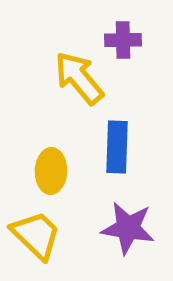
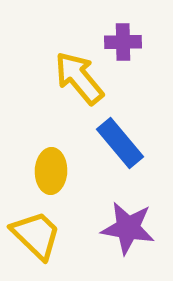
purple cross: moved 2 px down
blue rectangle: moved 3 px right, 4 px up; rotated 42 degrees counterclockwise
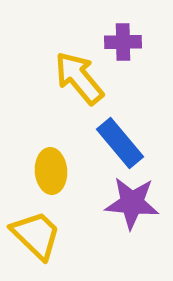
yellow ellipse: rotated 6 degrees counterclockwise
purple star: moved 4 px right, 25 px up; rotated 4 degrees counterclockwise
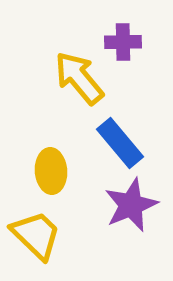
purple star: moved 1 px left, 2 px down; rotated 28 degrees counterclockwise
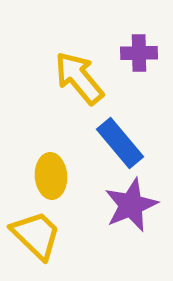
purple cross: moved 16 px right, 11 px down
yellow ellipse: moved 5 px down
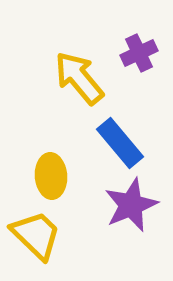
purple cross: rotated 24 degrees counterclockwise
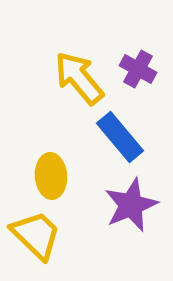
purple cross: moved 1 px left, 16 px down; rotated 36 degrees counterclockwise
blue rectangle: moved 6 px up
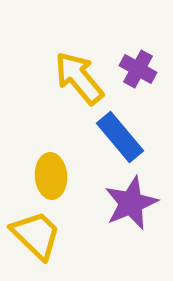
purple star: moved 2 px up
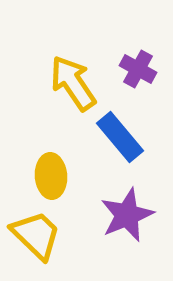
yellow arrow: moved 6 px left, 5 px down; rotated 6 degrees clockwise
purple star: moved 4 px left, 12 px down
